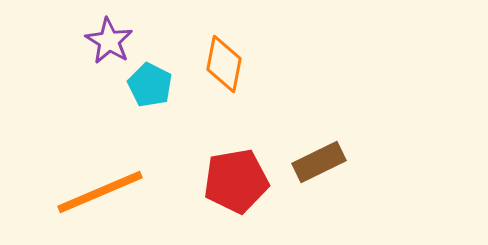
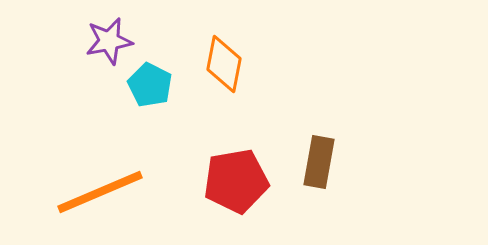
purple star: rotated 30 degrees clockwise
brown rectangle: rotated 54 degrees counterclockwise
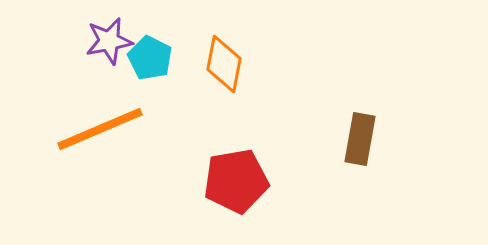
cyan pentagon: moved 27 px up
brown rectangle: moved 41 px right, 23 px up
orange line: moved 63 px up
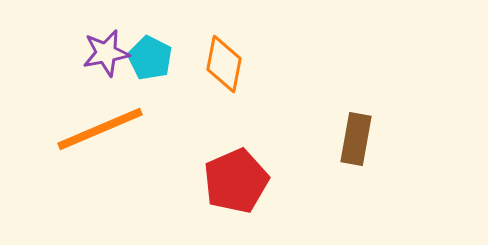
purple star: moved 3 px left, 12 px down
brown rectangle: moved 4 px left
red pentagon: rotated 14 degrees counterclockwise
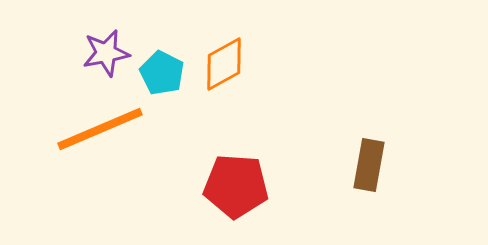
cyan pentagon: moved 12 px right, 15 px down
orange diamond: rotated 50 degrees clockwise
brown rectangle: moved 13 px right, 26 px down
red pentagon: moved 5 px down; rotated 28 degrees clockwise
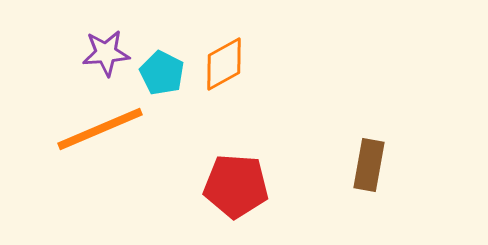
purple star: rotated 6 degrees clockwise
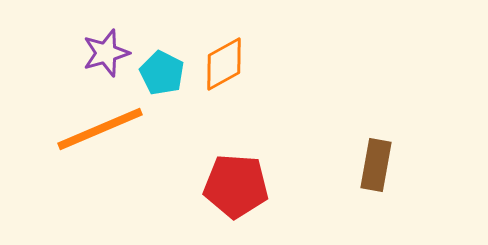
purple star: rotated 12 degrees counterclockwise
brown rectangle: moved 7 px right
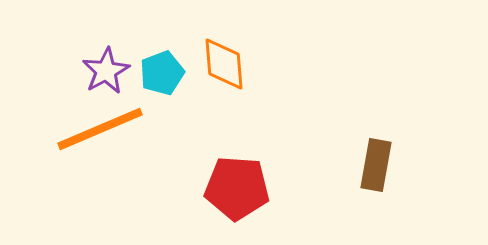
purple star: moved 18 px down; rotated 12 degrees counterclockwise
orange diamond: rotated 66 degrees counterclockwise
cyan pentagon: rotated 24 degrees clockwise
red pentagon: moved 1 px right, 2 px down
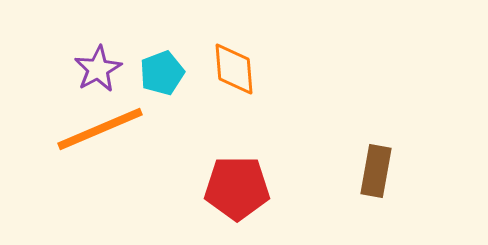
orange diamond: moved 10 px right, 5 px down
purple star: moved 8 px left, 2 px up
brown rectangle: moved 6 px down
red pentagon: rotated 4 degrees counterclockwise
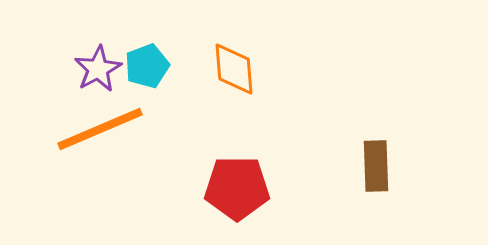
cyan pentagon: moved 15 px left, 7 px up
brown rectangle: moved 5 px up; rotated 12 degrees counterclockwise
